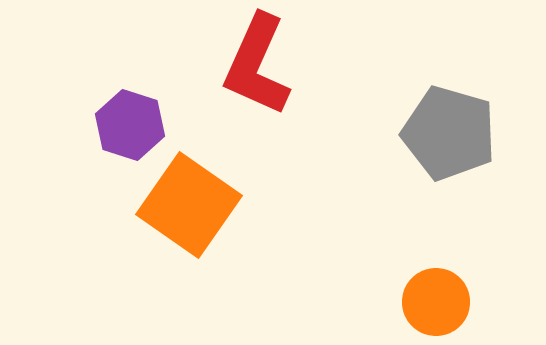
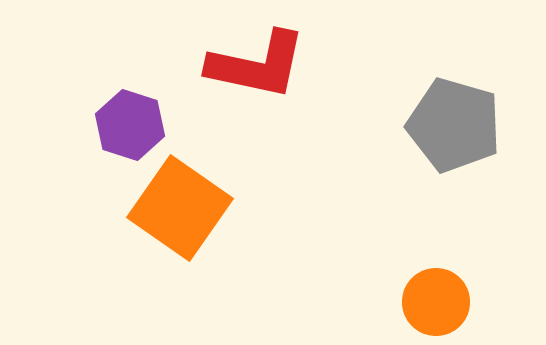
red L-shape: rotated 102 degrees counterclockwise
gray pentagon: moved 5 px right, 8 px up
orange square: moved 9 px left, 3 px down
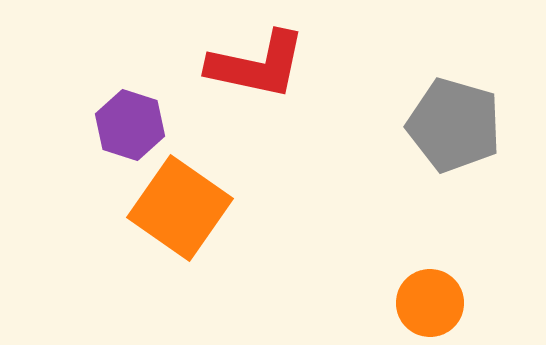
orange circle: moved 6 px left, 1 px down
